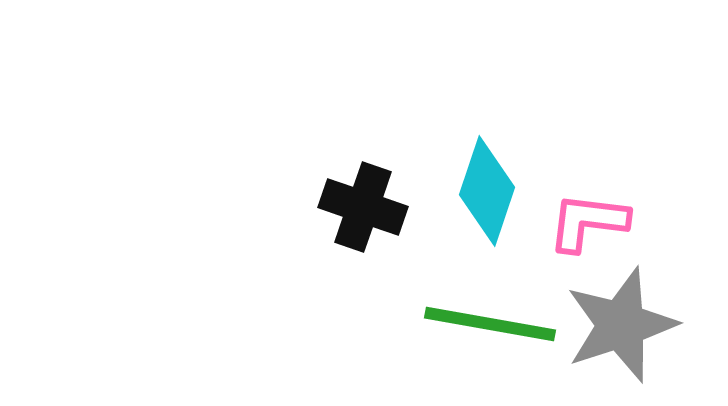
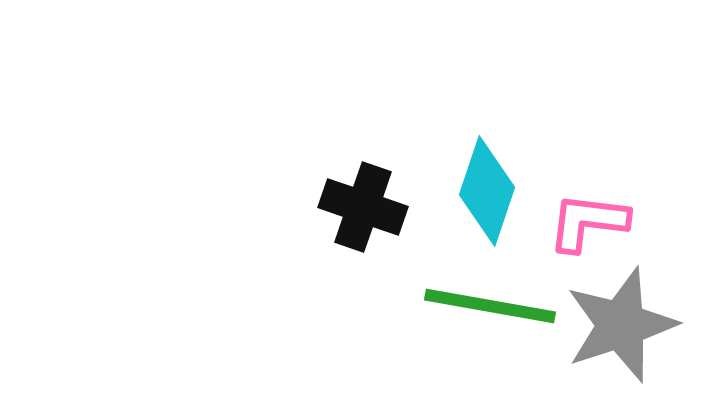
green line: moved 18 px up
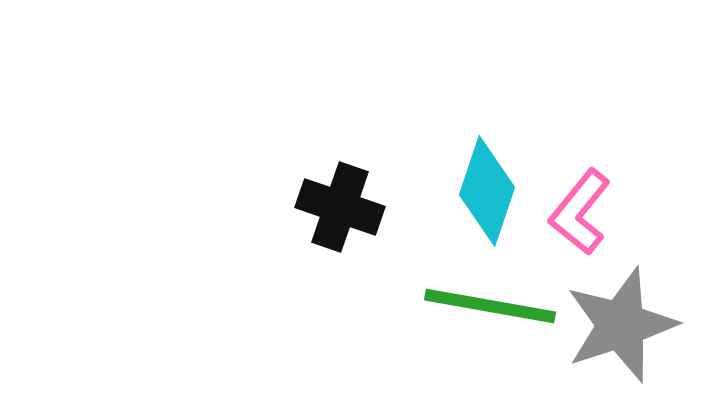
black cross: moved 23 px left
pink L-shape: moved 8 px left, 10 px up; rotated 58 degrees counterclockwise
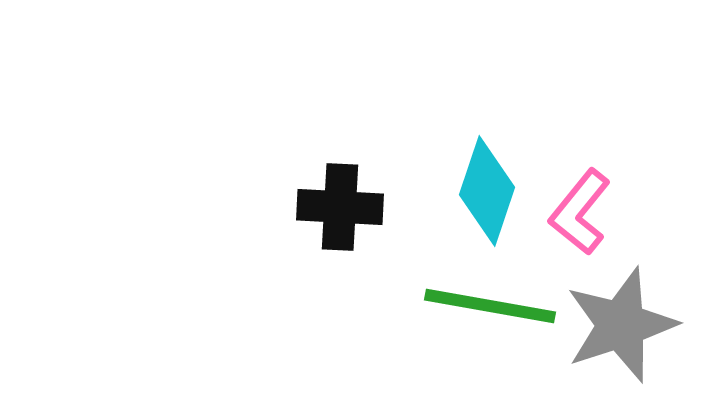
black cross: rotated 16 degrees counterclockwise
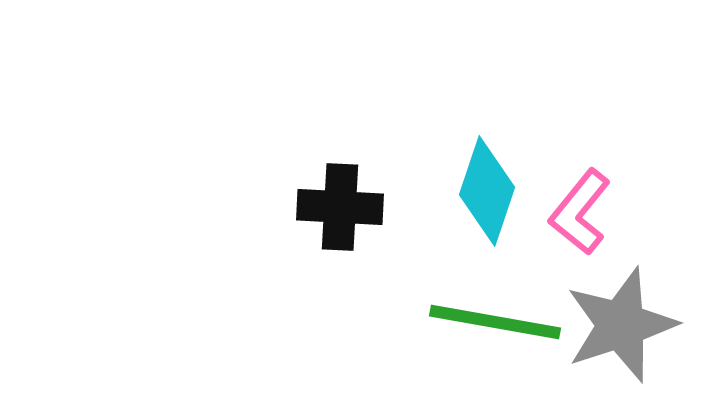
green line: moved 5 px right, 16 px down
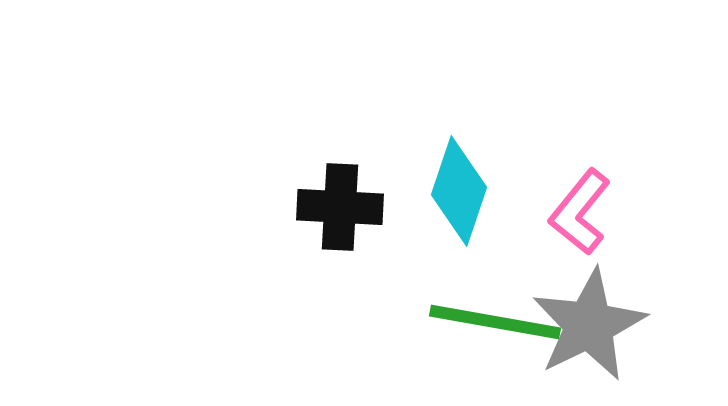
cyan diamond: moved 28 px left
gray star: moved 32 px left; rotated 8 degrees counterclockwise
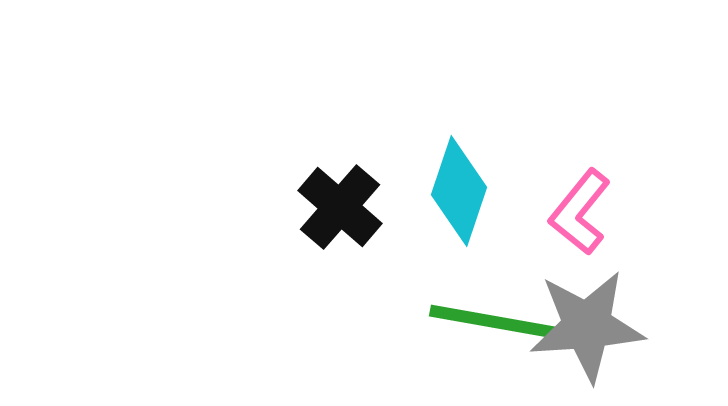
black cross: rotated 38 degrees clockwise
gray star: moved 2 px left, 1 px down; rotated 22 degrees clockwise
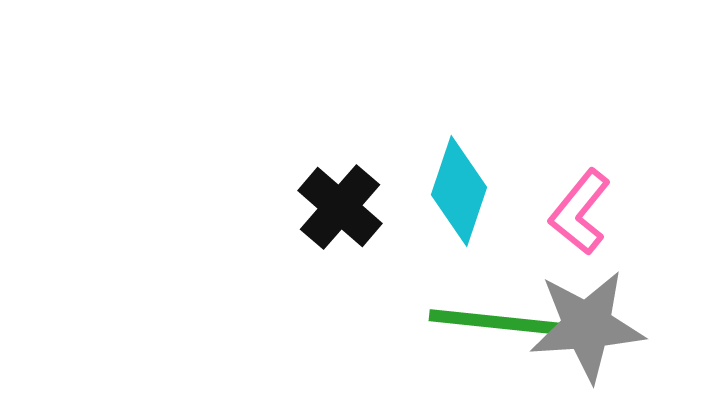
green line: rotated 4 degrees counterclockwise
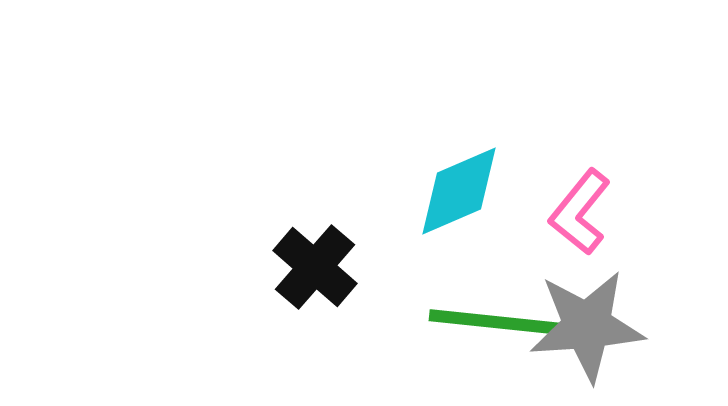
cyan diamond: rotated 48 degrees clockwise
black cross: moved 25 px left, 60 px down
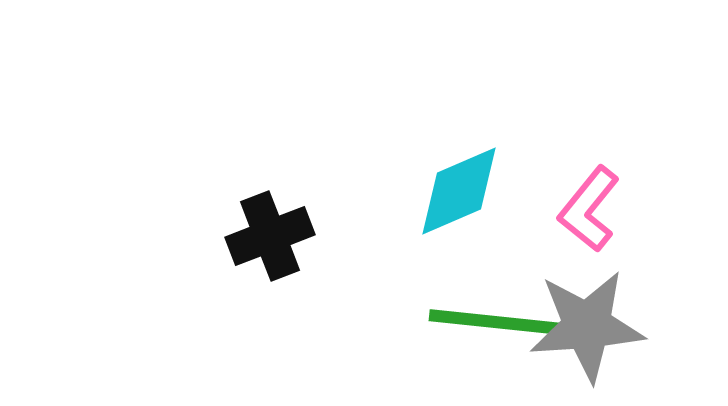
pink L-shape: moved 9 px right, 3 px up
black cross: moved 45 px left, 31 px up; rotated 28 degrees clockwise
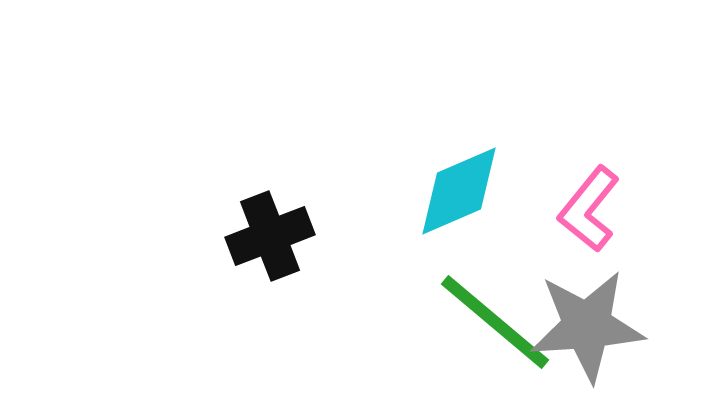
green line: rotated 34 degrees clockwise
